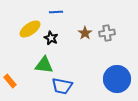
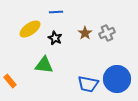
gray cross: rotated 14 degrees counterclockwise
black star: moved 4 px right
blue trapezoid: moved 26 px right, 2 px up
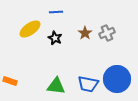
green triangle: moved 12 px right, 21 px down
orange rectangle: rotated 32 degrees counterclockwise
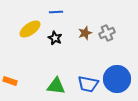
brown star: rotated 16 degrees clockwise
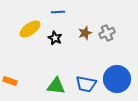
blue line: moved 2 px right
blue trapezoid: moved 2 px left
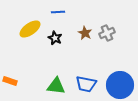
brown star: rotated 24 degrees counterclockwise
blue circle: moved 3 px right, 6 px down
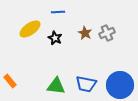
orange rectangle: rotated 32 degrees clockwise
